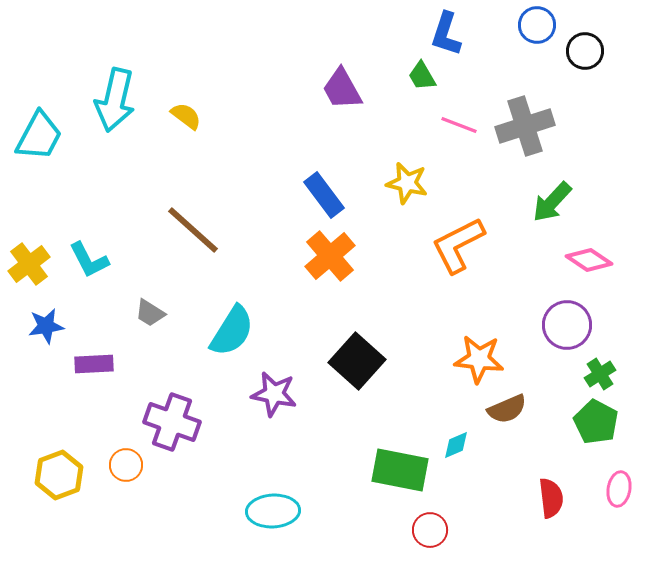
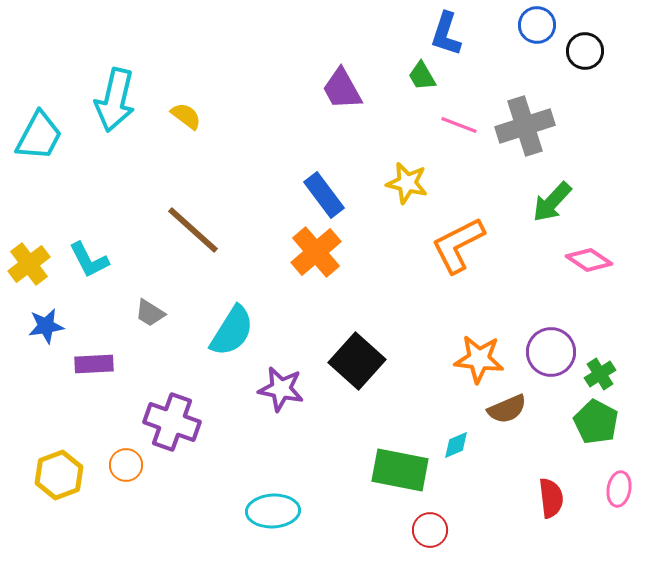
orange cross: moved 14 px left, 4 px up
purple circle: moved 16 px left, 27 px down
purple star: moved 7 px right, 5 px up
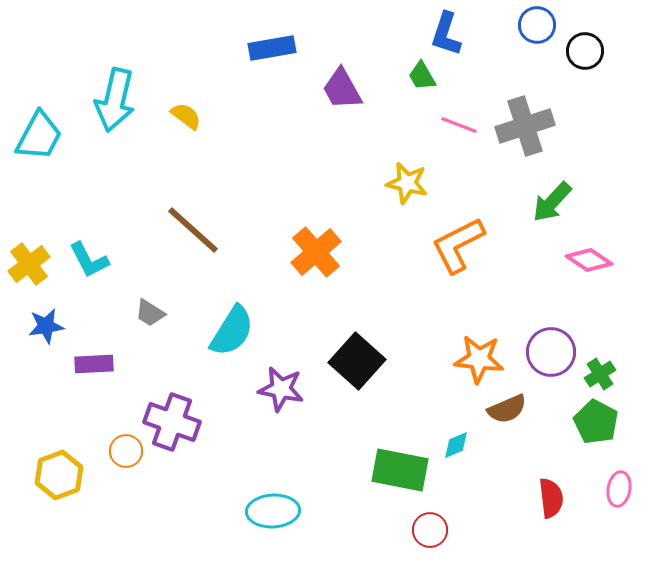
blue rectangle: moved 52 px left, 147 px up; rotated 63 degrees counterclockwise
orange circle: moved 14 px up
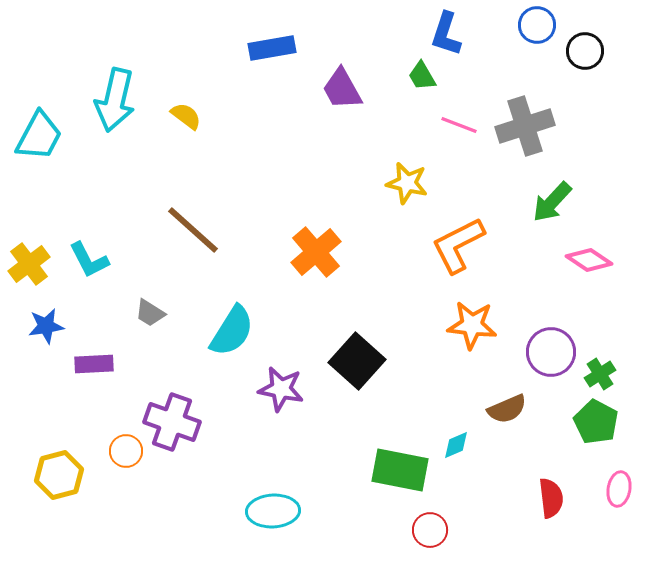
orange star: moved 7 px left, 34 px up
yellow hexagon: rotated 6 degrees clockwise
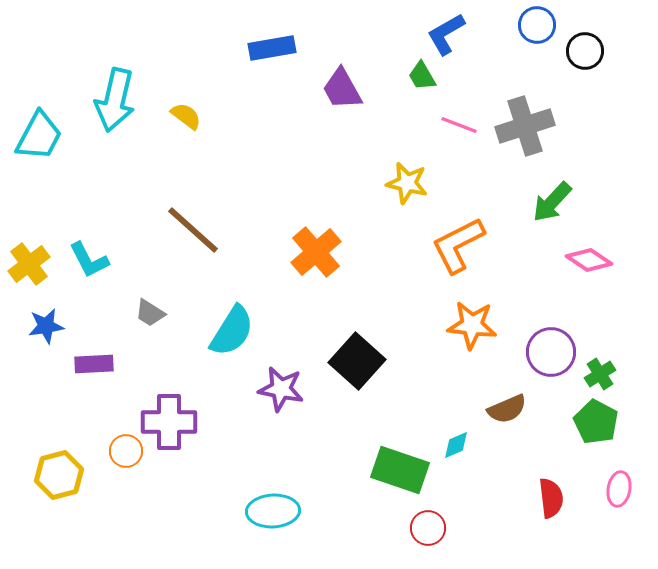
blue L-shape: rotated 42 degrees clockwise
purple cross: moved 3 px left; rotated 20 degrees counterclockwise
green rectangle: rotated 8 degrees clockwise
red circle: moved 2 px left, 2 px up
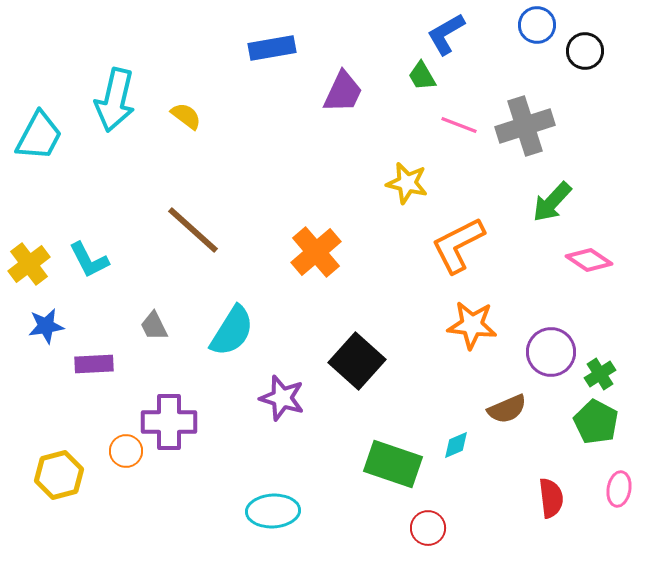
purple trapezoid: moved 1 px right, 3 px down; rotated 126 degrees counterclockwise
gray trapezoid: moved 4 px right, 13 px down; rotated 32 degrees clockwise
purple star: moved 1 px right, 9 px down; rotated 6 degrees clockwise
green rectangle: moved 7 px left, 6 px up
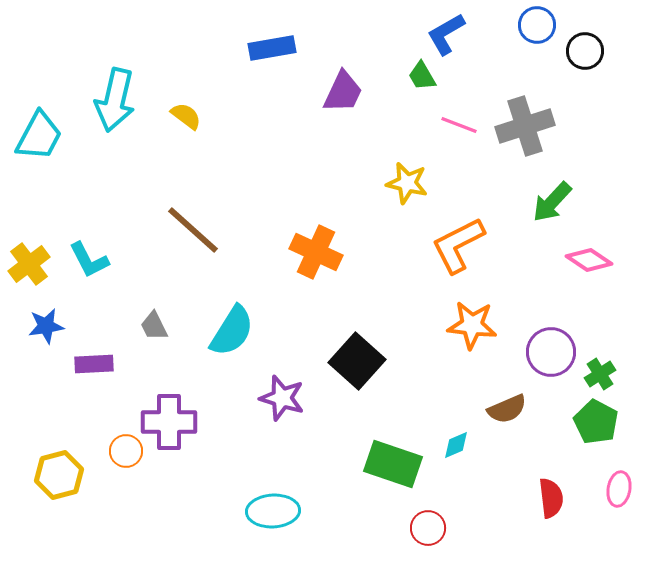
orange cross: rotated 24 degrees counterclockwise
